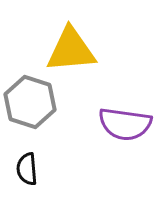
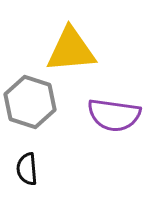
purple semicircle: moved 11 px left, 9 px up
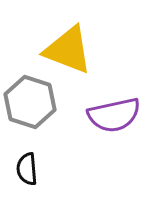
yellow triangle: moved 3 px left; rotated 26 degrees clockwise
purple semicircle: rotated 20 degrees counterclockwise
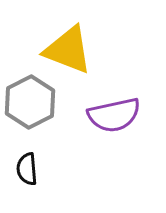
gray hexagon: rotated 15 degrees clockwise
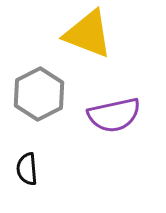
yellow triangle: moved 20 px right, 16 px up
gray hexagon: moved 9 px right, 8 px up
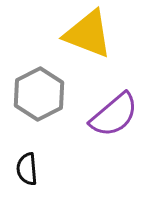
purple semicircle: rotated 28 degrees counterclockwise
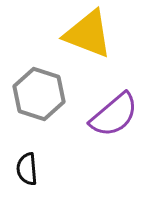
gray hexagon: rotated 15 degrees counterclockwise
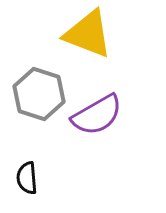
purple semicircle: moved 17 px left; rotated 10 degrees clockwise
black semicircle: moved 9 px down
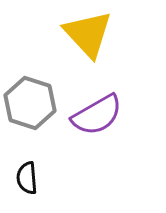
yellow triangle: rotated 26 degrees clockwise
gray hexagon: moved 9 px left, 9 px down
